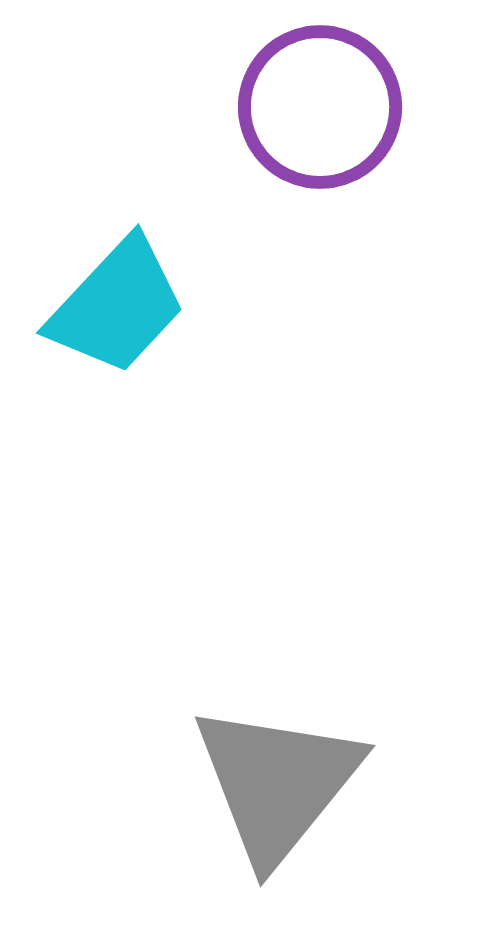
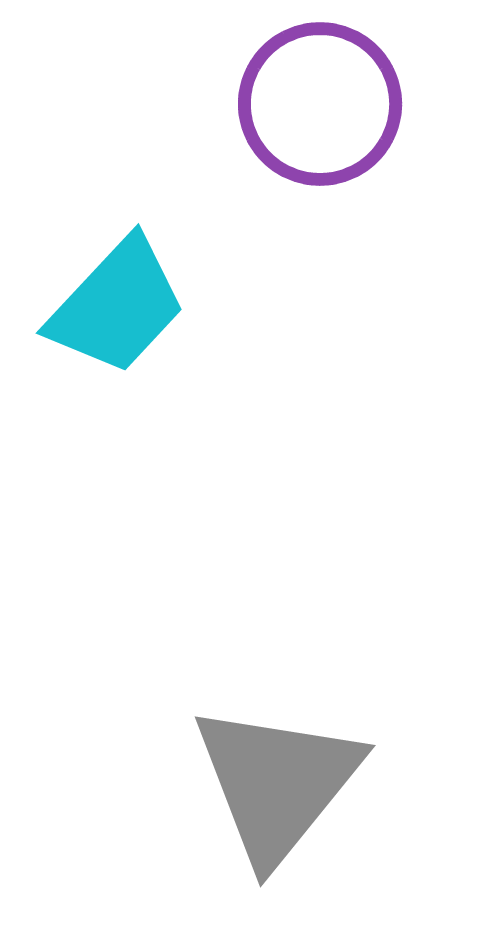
purple circle: moved 3 px up
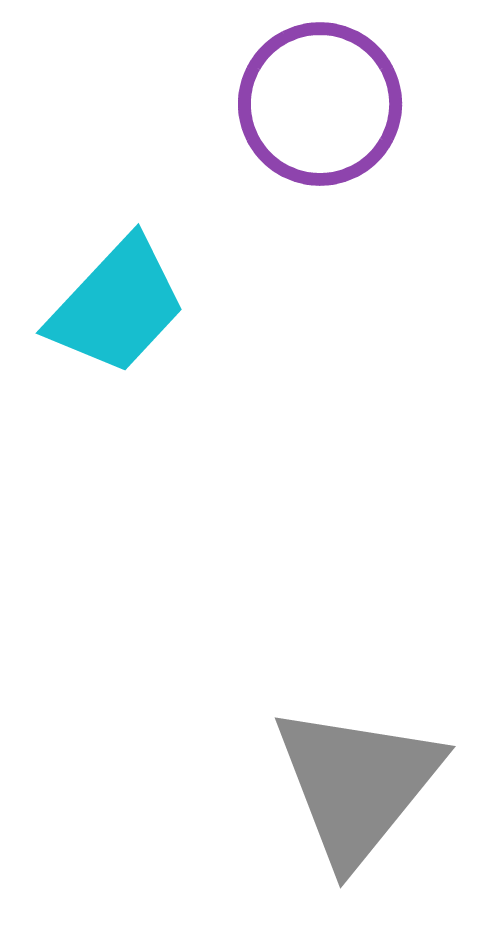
gray triangle: moved 80 px right, 1 px down
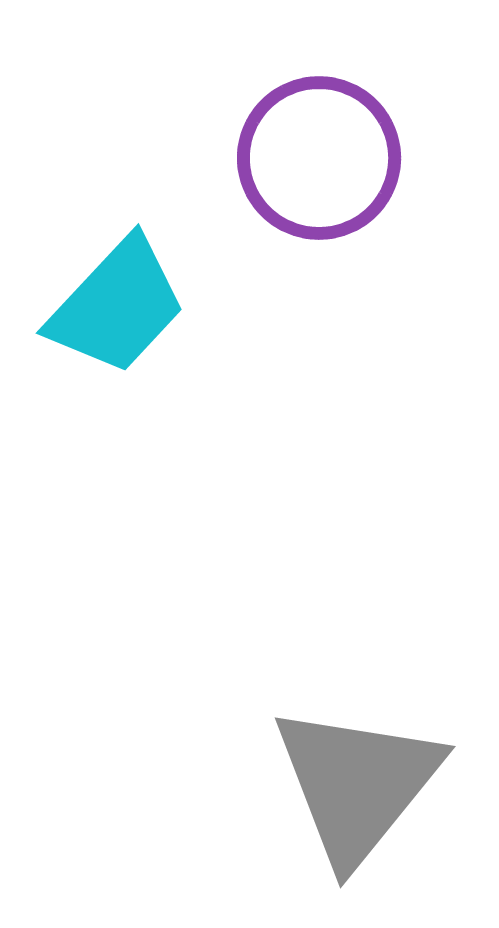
purple circle: moved 1 px left, 54 px down
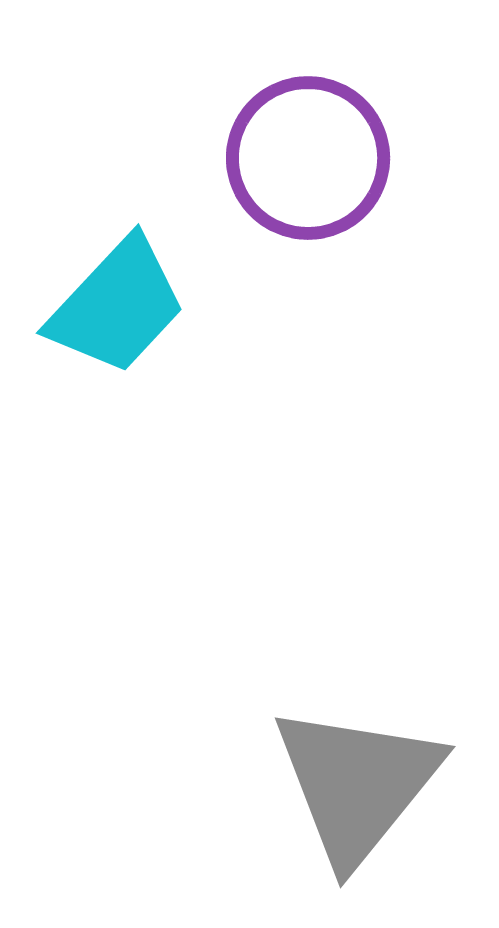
purple circle: moved 11 px left
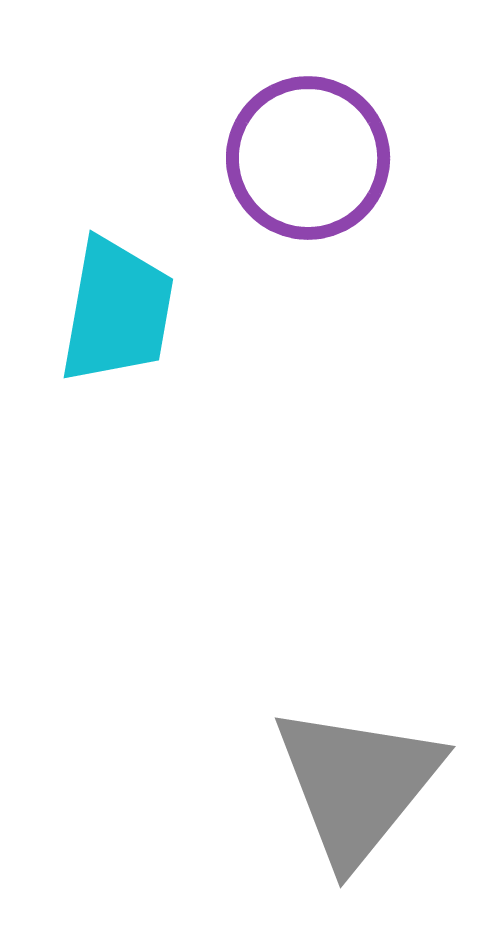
cyan trapezoid: moved 5 px down; rotated 33 degrees counterclockwise
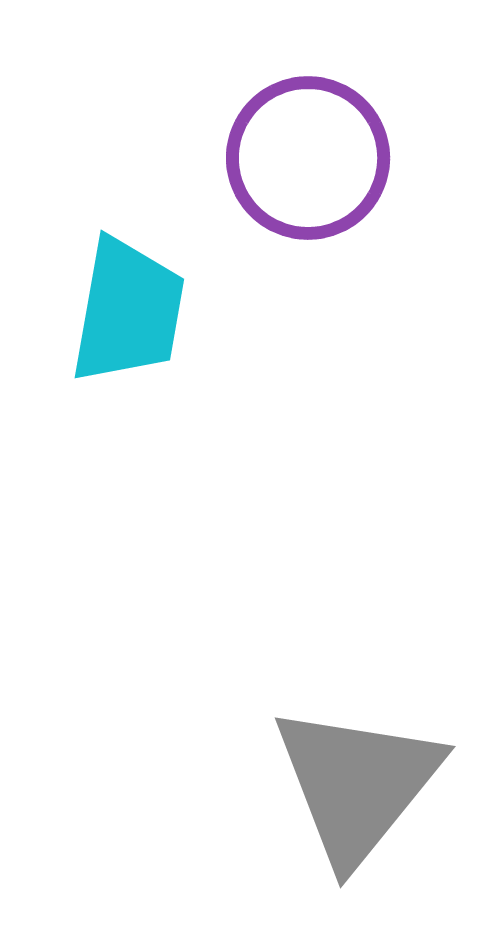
cyan trapezoid: moved 11 px right
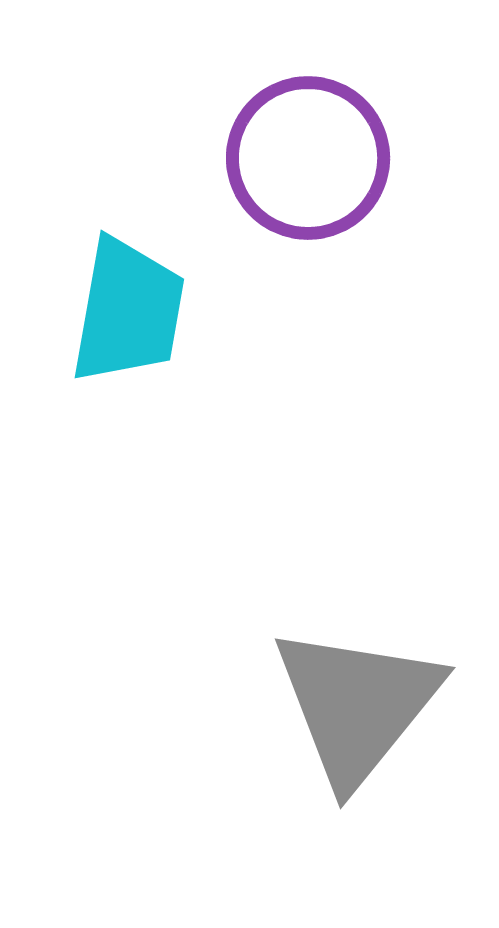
gray triangle: moved 79 px up
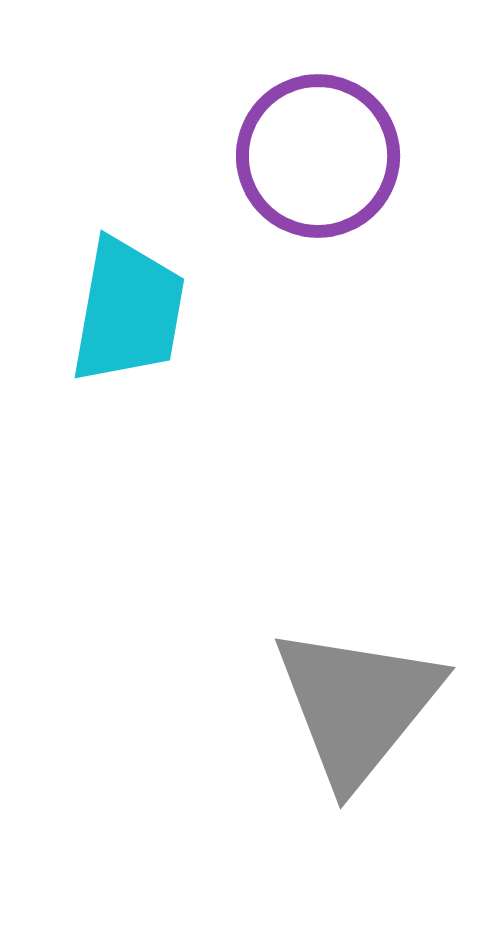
purple circle: moved 10 px right, 2 px up
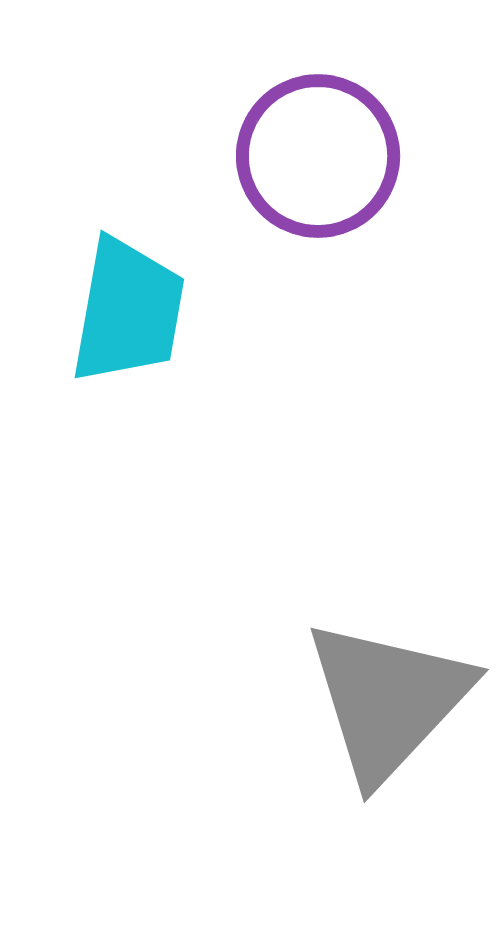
gray triangle: moved 31 px right, 5 px up; rotated 4 degrees clockwise
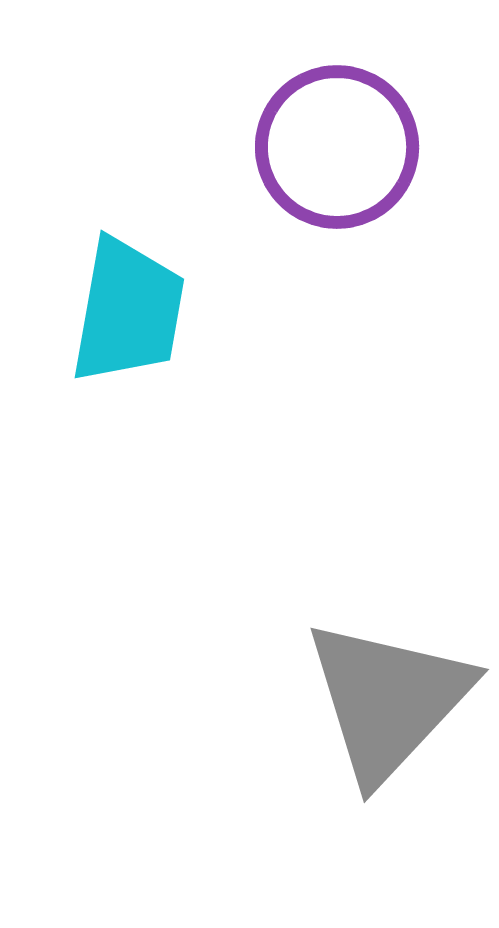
purple circle: moved 19 px right, 9 px up
